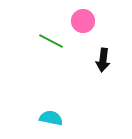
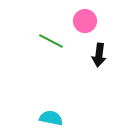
pink circle: moved 2 px right
black arrow: moved 4 px left, 5 px up
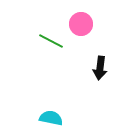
pink circle: moved 4 px left, 3 px down
black arrow: moved 1 px right, 13 px down
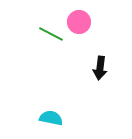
pink circle: moved 2 px left, 2 px up
green line: moved 7 px up
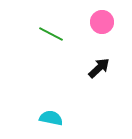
pink circle: moved 23 px right
black arrow: moved 1 px left; rotated 140 degrees counterclockwise
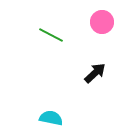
green line: moved 1 px down
black arrow: moved 4 px left, 5 px down
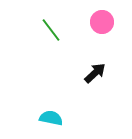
green line: moved 5 px up; rotated 25 degrees clockwise
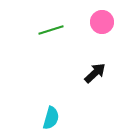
green line: rotated 70 degrees counterclockwise
cyan semicircle: rotated 95 degrees clockwise
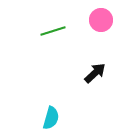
pink circle: moved 1 px left, 2 px up
green line: moved 2 px right, 1 px down
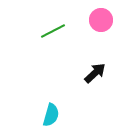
green line: rotated 10 degrees counterclockwise
cyan semicircle: moved 3 px up
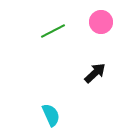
pink circle: moved 2 px down
cyan semicircle: rotated 40 degrees counterclockwise
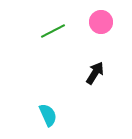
black arrow: rotated 15 degrees counterclockwise
cyan semicircle: moved 3 px left
